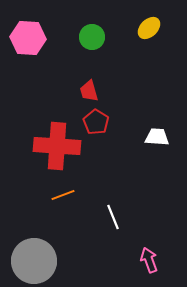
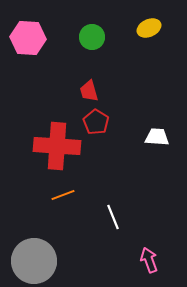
yellow ellipse: rotated 20 degrees clockwise
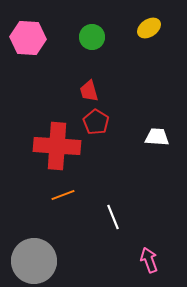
yellow ellipse: rotated 10 degrees counterclockwise
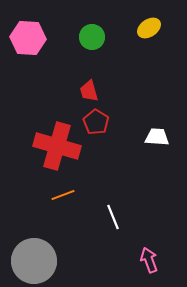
red cross: rotated 12 degrees clockwise
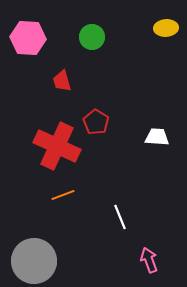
yellow ellipse: moved 17 px right; rotated 30 degrees clockwise
red trapezoid: moved 27 px left, 10 px up
red cross: rotated 9 degrees clockwise
white line: moved 7 px right
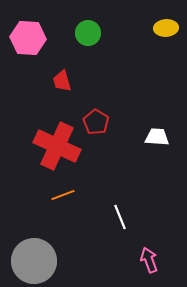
green circle: moved 4 px left, 4 px up
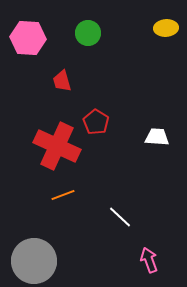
white line: rotated 25 degrees counterclockwise
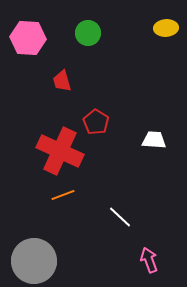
white trapezoid: moved 3 px left, 3 px down
red cross: moved 3 px right, 5 px down
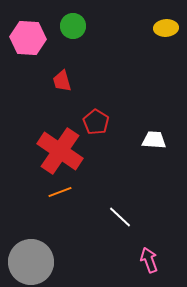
green circle: moved 15 px left, 7 px up
red cross: rotated 9 degrees clockwise
orange line: moved 3 px left, 3 px up
gray circle: moved 3 px left, 1 px down
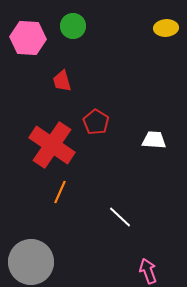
red cross: moved 8 px left, 6 px up
orange line: rotated 45 degrees counterclockwise
pink arrow: moved 1 px left, 11 px down
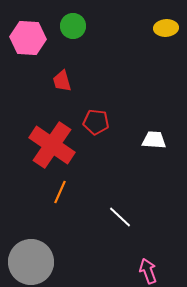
red pentagon: rotated 25 degrees counterclockwise
